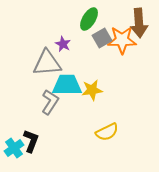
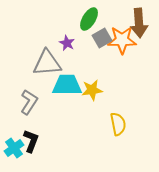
purple star: moved 4 px right, 1 px up
gray L-shape: moved 21 px left
yellow semicircle: moved 11 px right, 8 px up; rotated 75 degrees counterclockwise
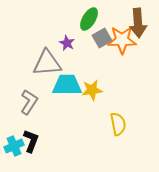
brown arrow: moved 1 px left
cyan cross: moved 2 px up; rotated 12 degrees clockwise
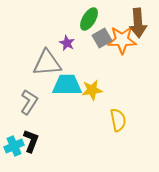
yellow semicircle: moved 4 px up
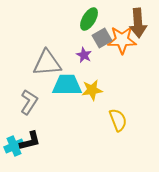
purple star: moved 17 px right, 12 px down
yellow semicircle: rotated 10 degrees counterclockwise
black L-shape: moved 1 px left; rotated 55 degrees clockwise
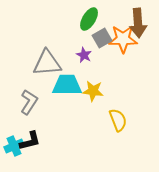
orange star: moved 1 px right, 1 px up
yellow star: moved 1 px right, 1 px down; rotated 15 degrees clockwise
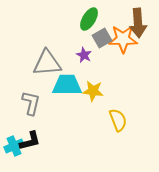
gray L-shape: moved 2 px right, 1 px down; rotated 20 degrees counterclockwise
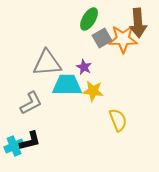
purple star: moved 12 px down
gray L-shape: rotated 50 degrees clockwise
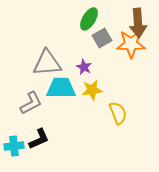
orange star: moved 8 px right, 5 px down
cyan trapezoid: moved 6 px left, 3 px down
yellow star: moved 1 px left, 1 px up; rotated 15 degrees counterclockwise
yellow semicircle: moved 7 px up
black L-shape: moved 9 px right, 2 px up; rotated 10 degrees counterclockwise
cyan cross: rotated 18 degrees clockwise
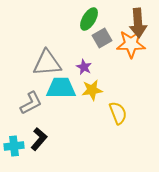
black L-shape: rotated 25 degrees counterclockwise
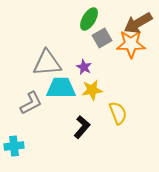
brown arrow: rotated 64 degrees clockwise
black L-shape: moved 43 px right, 12 px up
